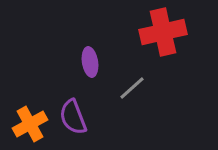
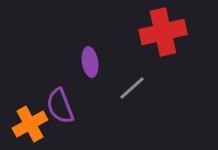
purple semicircle: moved 13 px left, 11 px up
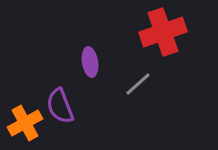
red cross: rotated 6 degrees counterclockwise
gray line: moved 6 px right, 4 px up
orange cross: moved 5 px left, 1 px up
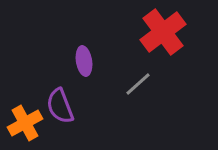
red cross: rotated 18 degrees counterclockwise
purple ellipse: moved 6 px left, 1 px up
